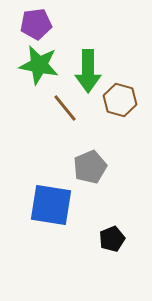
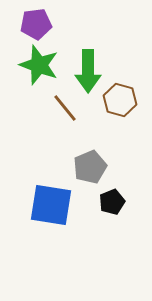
green star: rotated 9 degrees clockwise
black pentagon: moved 37 px up
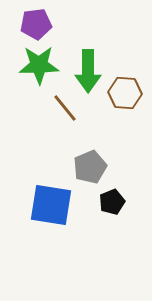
green star: rotated 21 degrees counterclockwise
brown hexagon: moved 5 px right, 7 px up; rotated 12 degrees counterclockwise
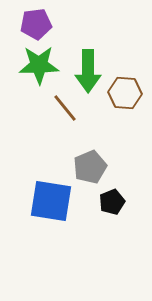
blue square: moved 4 px up
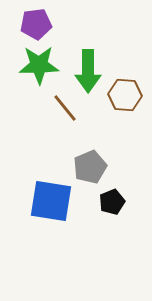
brown hexagon: moved 2 px down
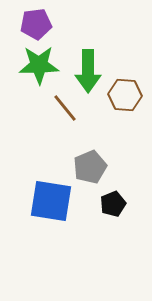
black pentagon: moved 1 px right, 2 px down
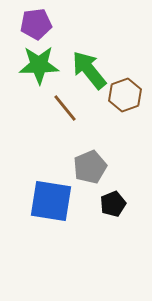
green arrow: moved 1 px right, 1 px up; rotated 141 degrees clockwise
brown hexagon: rotated 24 degrees counterclockwise
